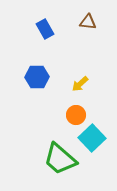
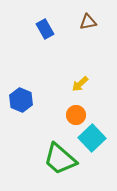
brown triangle: rotated 18 degrees counterclockwise
blue hexagon: moved 16 px left, 23 px down; rotated 25 degrees clockwise
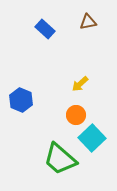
blue rectangle: rotated 18 degrees counterclockwise
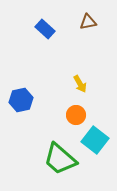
yellow arrow: rotated 78 degrees counterclockwise
blue hexagon: rotated 25 degrees clockwise
cyan square: moved 3 px right, 2 px down; rotated 8 degrees counterclockwise
